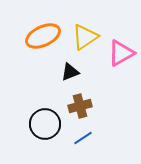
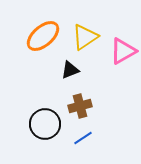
orange ellipse: rotated 16 degrees counterclockwise
pink triangle: moved 2 px right, 2 px up
black triangle: moved 2 px up
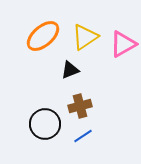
pink triangle: moved 7 px up
blue line: moved 2 px up
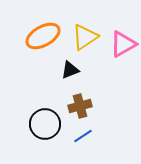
orange ellipse: rotated 12 degrees clockwise
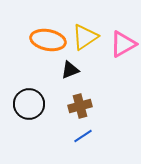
orange ellipse: moved 5 px right, 4 px down; rotated 40 degrees clockwise
black circle: moved 16 px left, 20 px up
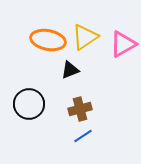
brown cross: moved 3 px down
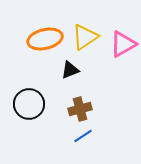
orange ellipse: moved 3 px left, 1 px up; rotated 24 degrees counterclockwise
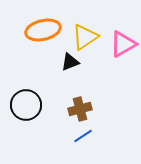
orange ellipse: moved 2 px left, 9 px up
black triangle: moved 8 px up
black circle: moved 3 px left, 1 px down
